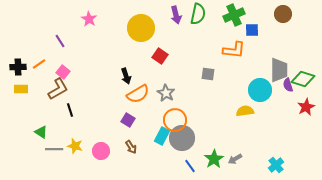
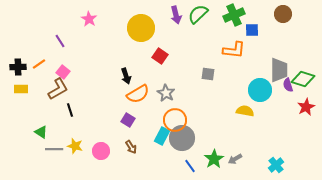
green semicircle: rotated 145 degrees counterclockwise
yellow semicircle: rotated 18 degrees clockwise
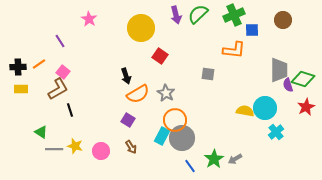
brown circle: moved 6 px down
cyan circle: moved 5 px right, 18 px down
cyan cross: moved 33 px up
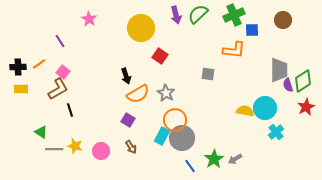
green diamond: moved 2 px down; rotated 50 degrees counterclockwise
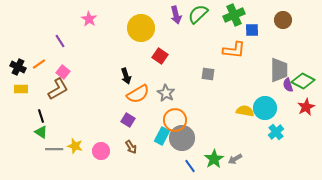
black cross: rotated 28 degrees clockwise
green diamond: rotated 60 degrees clockwise
black line: moved 29 px left, 6 px down
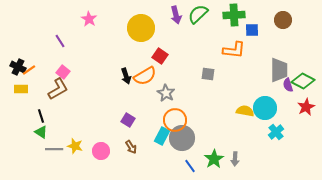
green cross: rotated 20 degrees clockwise
orange line: moved 10 px left, 6 px down
orange semicircle: moved 7 px right, 18 px up
gray arrow: rotated 56 degrees counterclockwise
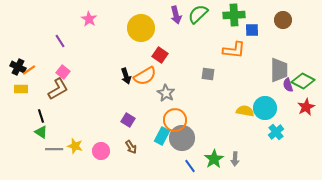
red square: moved 1 px up
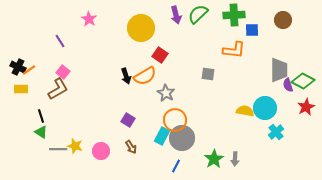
gray line: moved 4 px right
blue line: moved 14 px left; rotated 64 degrees clockwise
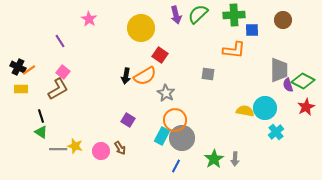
black arrow: rotated 28 degrees clockwise
brown arrow: moved 11 px left, 1 px down
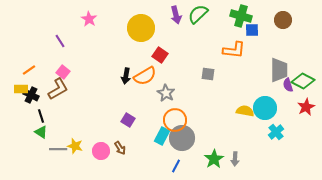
green cross: moved 7 px right, 1 px down; rotated 20 degrees clockwise
black cross: moved 13 px right, 28 px down
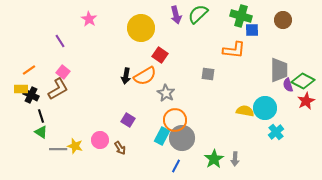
red star: moved 6 px up
pink circle: moved 1 px left, 11 px up
